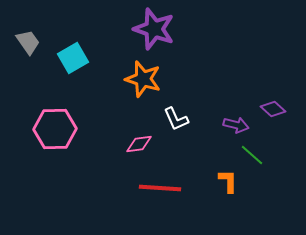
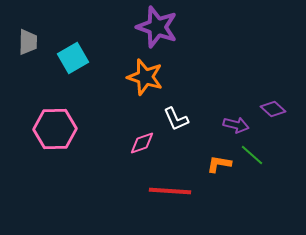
purple star: moved 3 px right, 2 px up
gray trapezoid: rotated 36 degrees clockwise
orange star: moved 2 px right, 2 px up
pink diamond: moved 3 px right, 1 px up; rotated 12 degrees counterclockwise
orange L-shape: moved 9 px left, 17 px up; rotated 80 degrees counterclockwise
red line: moved 10 px right, 3 px down
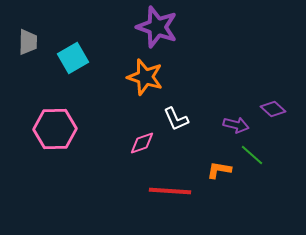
orange L-shape: moved 6 px down
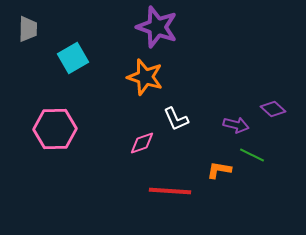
gray trapezoid: moved 13 px up
green line: rotated 15 degrees counterclockwise
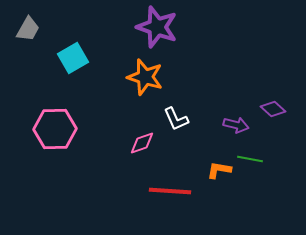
gray trapezoid: rotated 28 degrees clockwise
green line: moved 2 px left, 4 px down; rotated 15 degrees counterclockwise
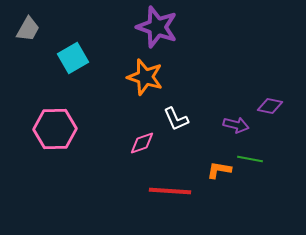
purple diamond: moved 3 px left, 3 px up; rotated 30 degrees counterclockwise
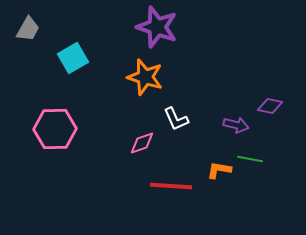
red line: moved 1 px right, 5 px up
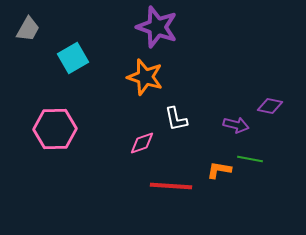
white L-shape: rotated 12 degrees clockwise
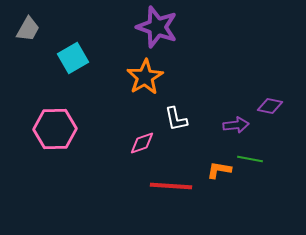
orange star: rotated 24 degrees clockwise
purple arrow: rotated 20 degrees counterclockwise
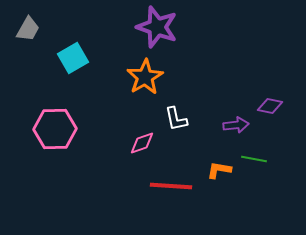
green line: moved 4 px right
